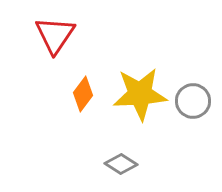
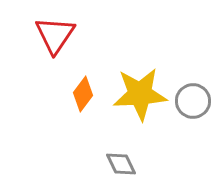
gray diamond: rotated 32 degrees clockwise
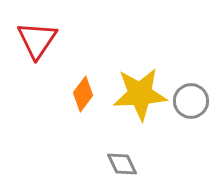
red triangle: moved 18 px left, 5 px down
gray circle: moved 2 px left
gray diamond: moved 1 px right
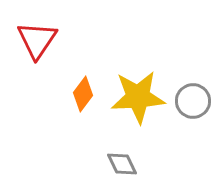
yellow star: moved 2 px left, 3 px down
gray circle: moved 2 px right
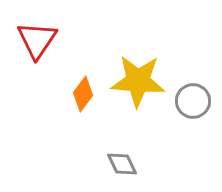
yellow star: moved 16 px up; rotated 8 degrees clockwise
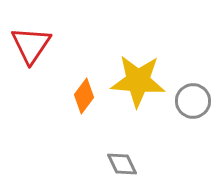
red triangle: moved 6 px left, 5 px down
orange diamond: moved 1 px right, 2 px down
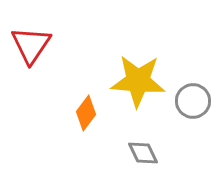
orange diamond: moved 2 px right, 17 px down
gray diamond: moved 21 px right, 11 px up
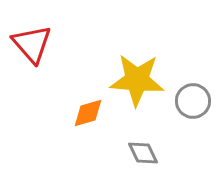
red triangle: moved 1 px right, 1 px up; rotated 15 degrees counterclockwise
yellow star: moved 1 px left, 1 px up
orange diamond: moved 2 px right; rotated 36 degrees clockwise
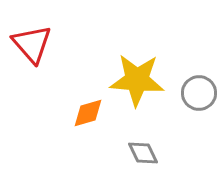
gray circle: moved 6 px right, 8 px up
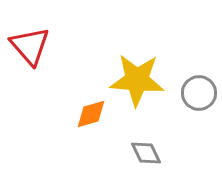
red triangle: moved 2 px left, 2 px down
orange diamond: moved 3 px right, 1 px down
gray diamond: moved 3 px right
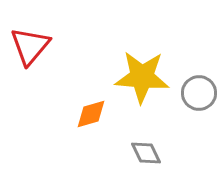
red triangle: rotated 21 degrees clockwise
yellow star: moved 5 px right, 3 px up
